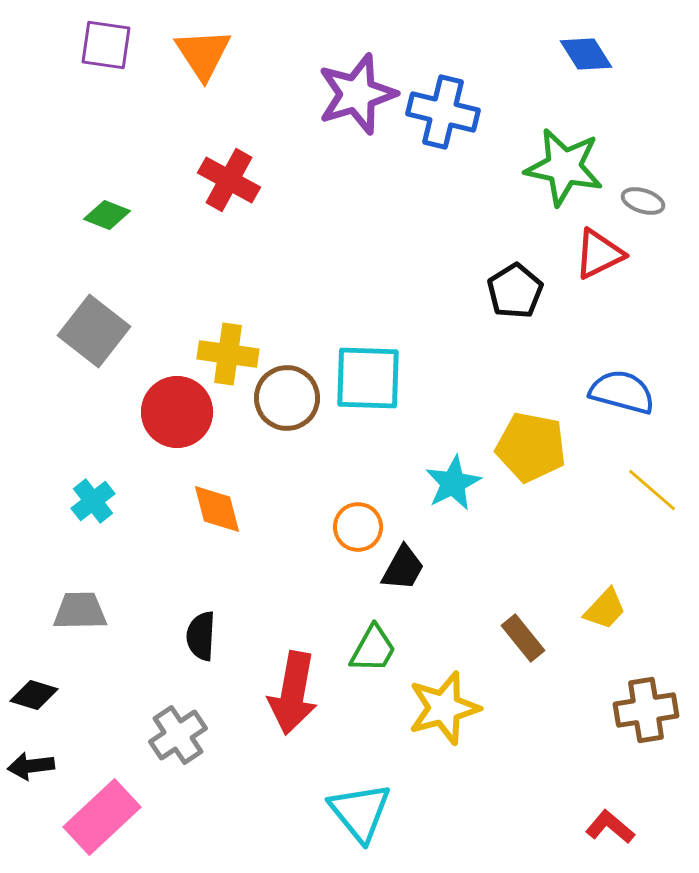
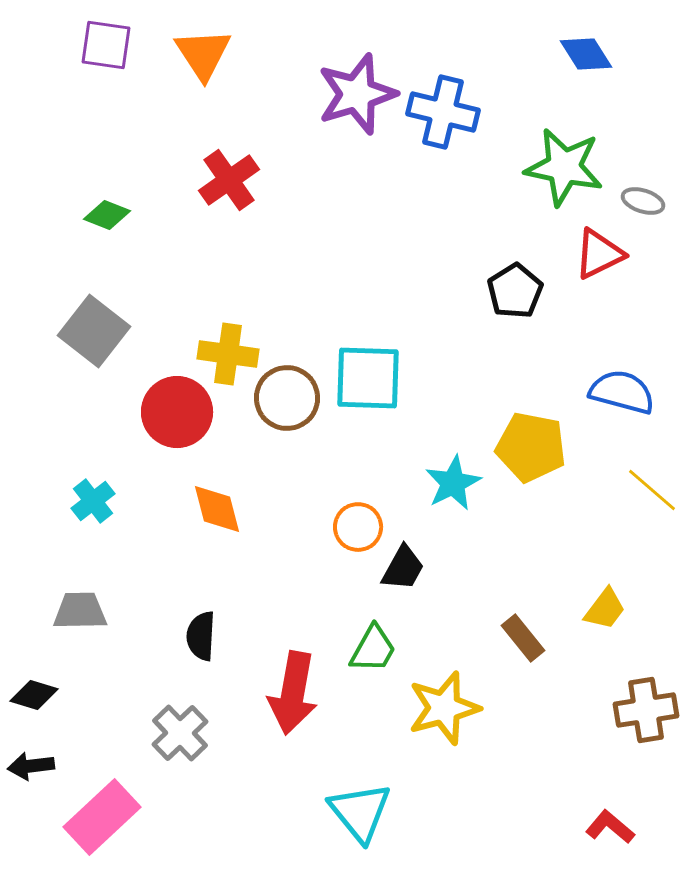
red cross: rotated 26 degrees clockwise
yellow trapezoid: rotated 6 degrees counterclockwise
gray cross: moved 2 px right, 2 px up; rotated 10 degrees counterclockwise
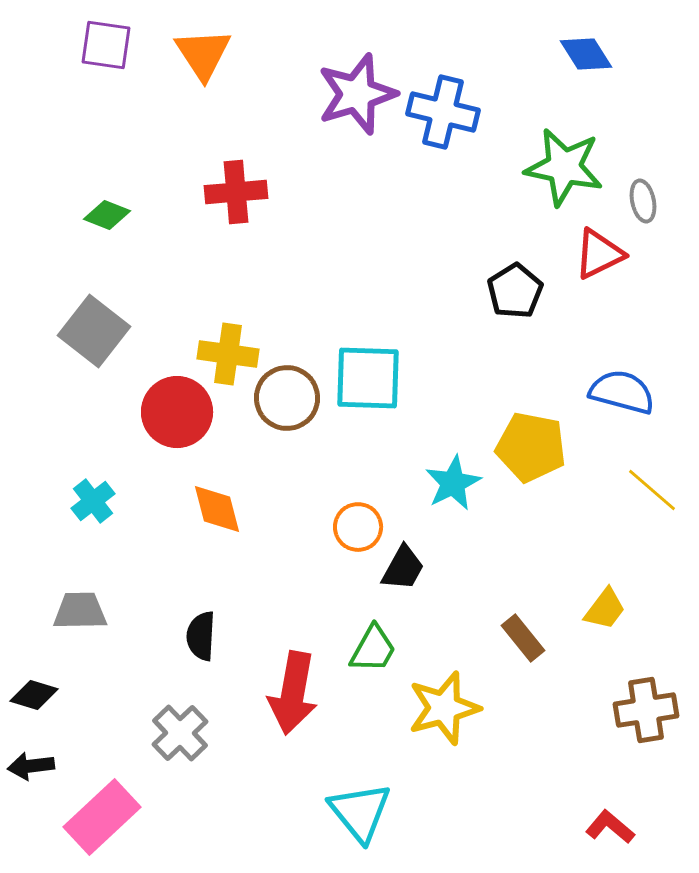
red cross: moved 7 px right, 12 px down; rotated 30 degrees clockwise
gray ellipse: rotated 60 degrees clockwise
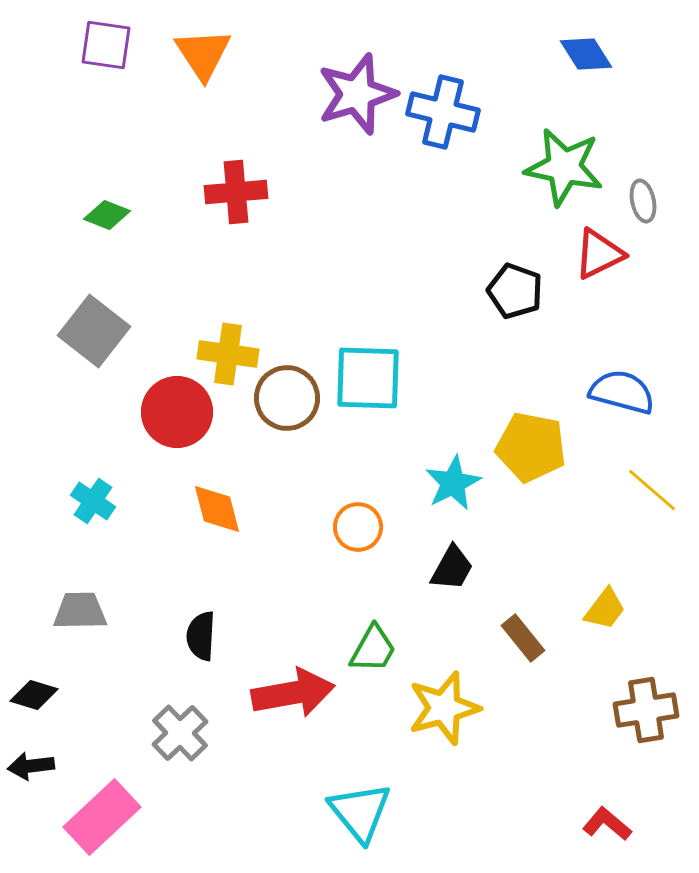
black pentagon: rotated 20 degrees counterclockwise
cyan cross: rotated 18 degrees counterclockwise
black trapezoid: moved 49 px right
red arrow: rotated 110 degrees counterclockwise
red L-shape: moved 3 px left, 3 px up
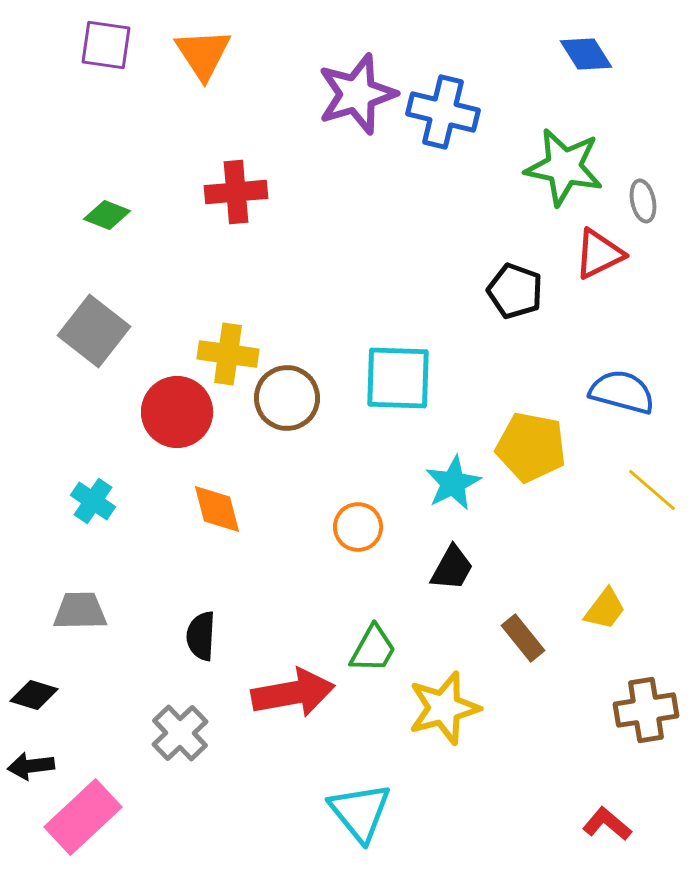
cyan square: moved 30 px right
pink rectangle: moved 19 px left
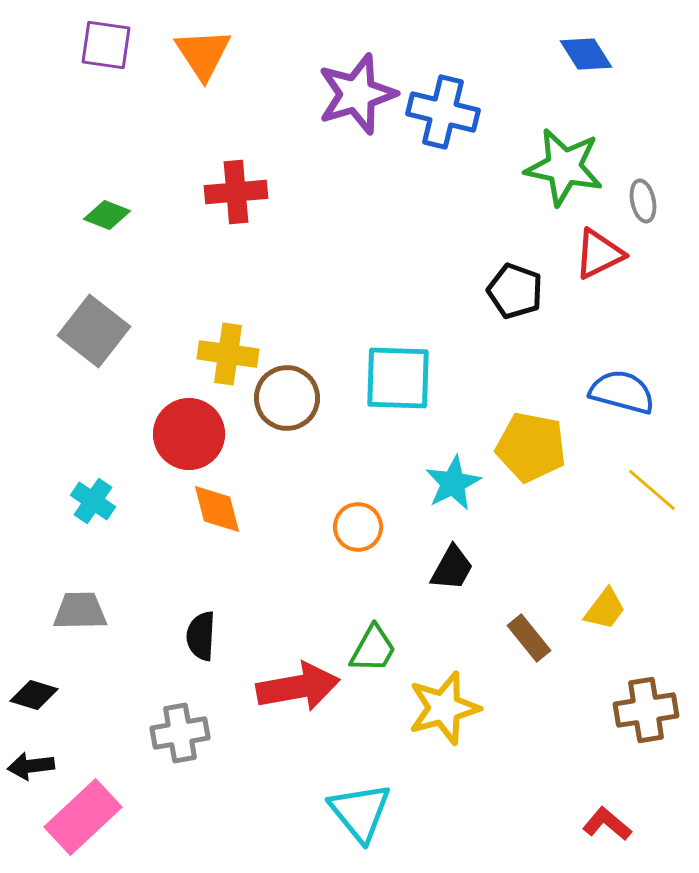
red circle: moved 12 px right, 22 px down
brown rectangle: moved 6 px right
red arrow: moved 5 px right, 6 px up
gray cross: rotated 34 degrees clockwise
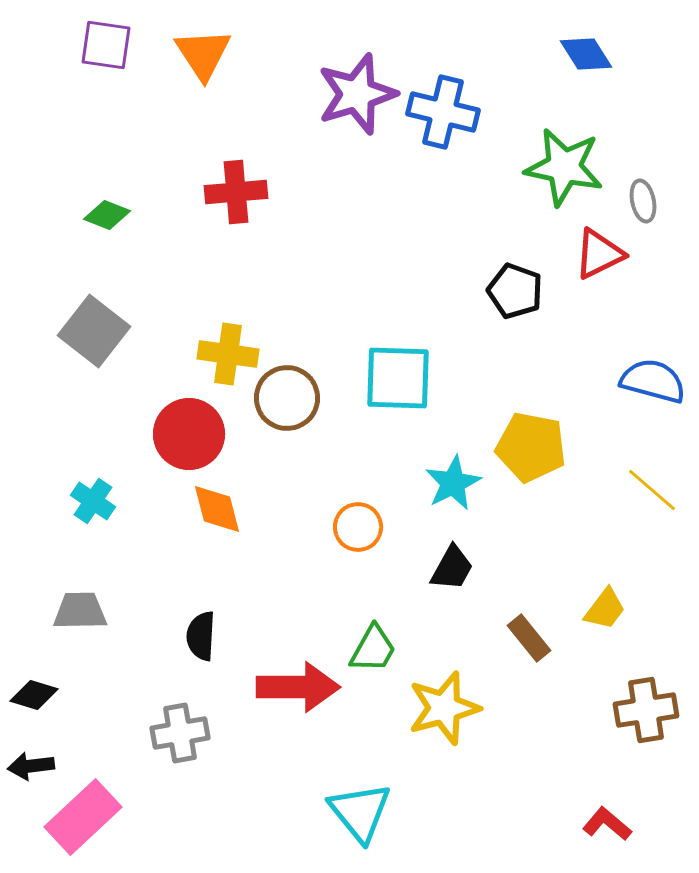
blue semicircle: moved 31 px right, 11 px up
red arrow: rotated 10 degrees clockwise
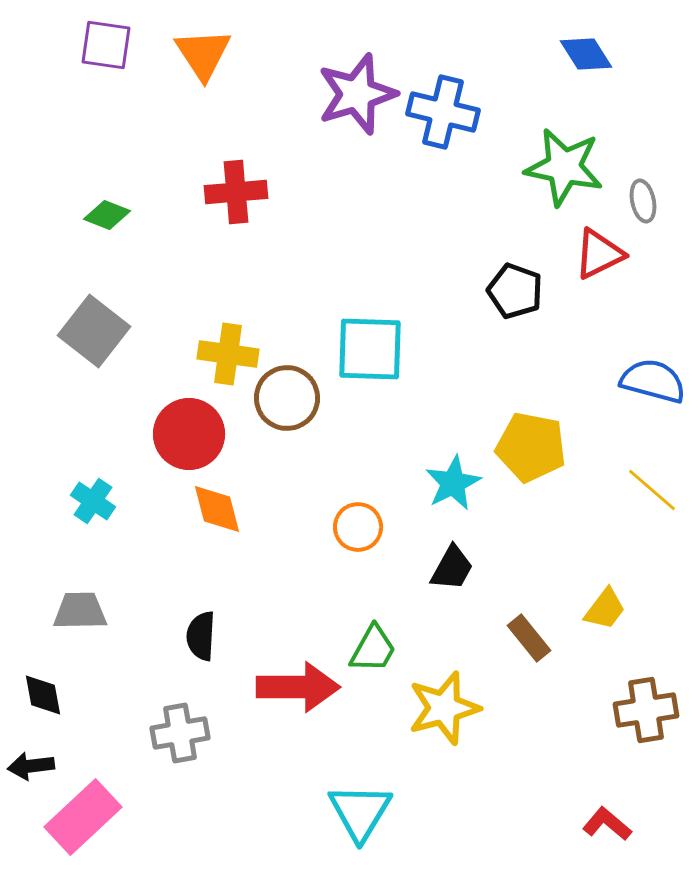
cyan square: moved 28 px left, 29 px up
black diamond: moved 9 px right; rotated 63 degrees clockwise
cyan triangle: rotated 10 degrees clockwise
